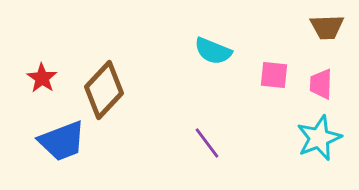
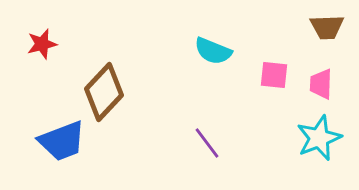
red star: moved 34 px up; rotated 24 degrees clockwise
brown diamond: moved 2 px down
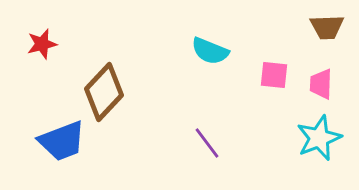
cyan semicircle: moved 3 px left
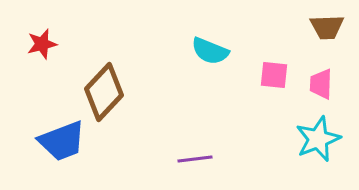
cyan star: moved 1 px left, 1 px down
purple line: moved 12 px left, 16 px down; rotated 60 degrees counterclockwise
